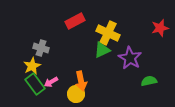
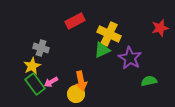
yellow cross: moved 1 px right, 1 px down
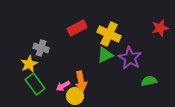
red rectangle: moved 2 px right, 7 px down
green triangle: moved 3 px right, 5 px down
yellow star: moved 3 px left, 2 px up
pink arrow: moved 12 px right, 4 px down
yellow circle: moved 1 px left, 2 px down
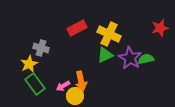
green semicircle: moved 3 px left, 22 px up
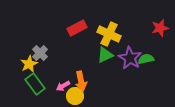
gray cross: moved 1 px left, 5 px down; rotated 28 degrees clockwise
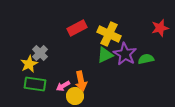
purple star: moved 5 px left, 4 px up
green rectangle: rotated 45 degrees counterclockwise
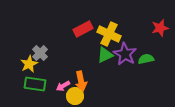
red rectangle: moved 6 px right, 1 px down
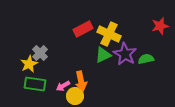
red star: moved 2 px up
green triangle: moved 2 px left
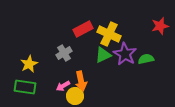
gray cross: moved 24 px right; rotated 14 degrees clockwise
green rectangle: moved 10 px left, 3 px down
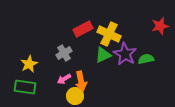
pink arrow: moved 1 px right, 7 px up
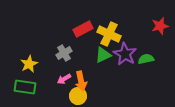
yellow circle: moved 3 px right
